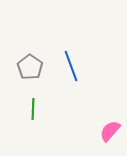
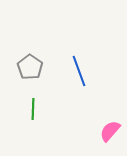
blue line: moved 8 px right, 5 px down
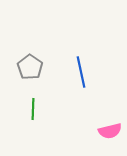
blue line: moved 2 px right, 1 px down; rotated 8 degrees clockwise
pink semicircle: rotated 145 degrees counterclockwise
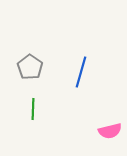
blue line: rotated 28 degrees clockwise
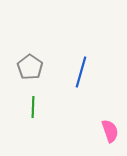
green line: moved 2 px up
pink semicircle: rotated 95 degrees counterclockwise
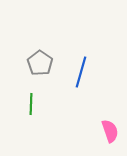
gray pentagon: moved 10 px right, 4 px up
green line: moved 2 px left, 3 px up
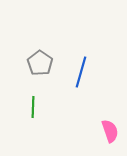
green line: moved 2 px right, 3 px down
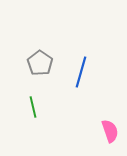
green line: rotated 15 degrees counterclockwise
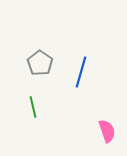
pink semicircle: moved 3 px left
